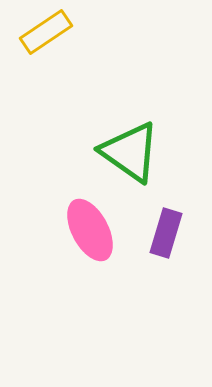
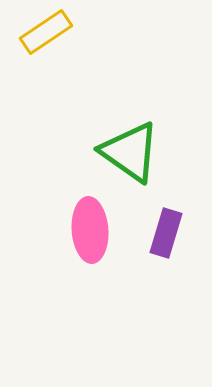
pink ellipse: rotated 24 degrees clockwise
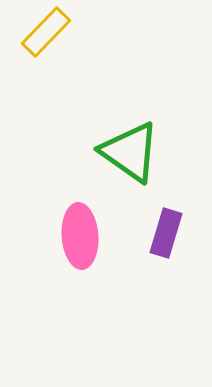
yellow rectangle: rotated 12 degrees counterclockwise
pink ellipse: moved 10 px left, 6 px down
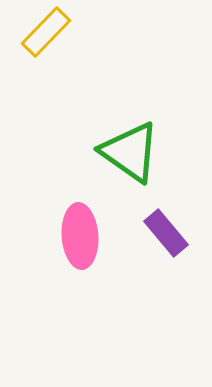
purple rectangle: rotated 57 degrees counterclockwise
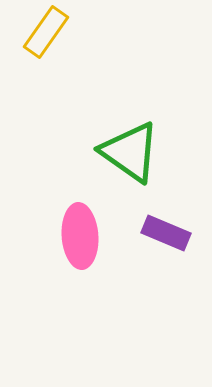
yellow rectangle: rotated 9 degrees counterclockwise
purple rectangle: rotated 27 degrees counterclockwise
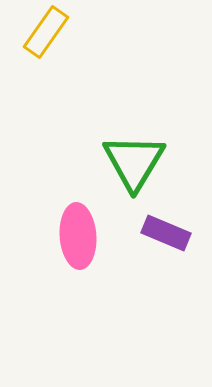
green triangle: moved 4 px right, 10 px down; rotated 26 degrees clockwise
pink ellipse: moved 2 px left
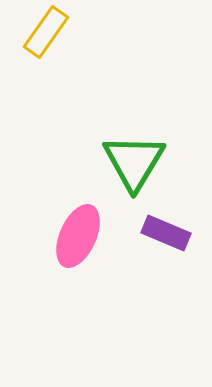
pink ellipse: rotated 28 degrees clockwise
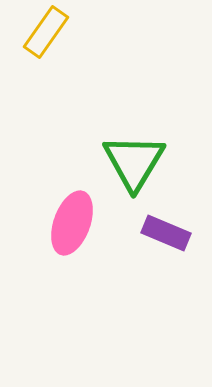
pink ellipse: moved 6 px left, 13 px up; rotated 4 degrees counterclockwise
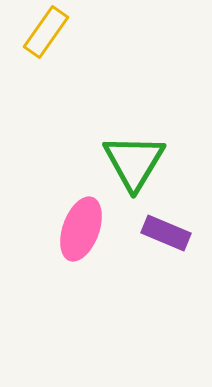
pink ellipse: moved 9 px right, 6 px down
